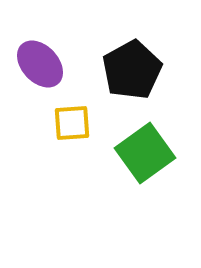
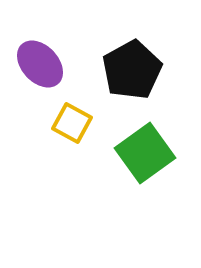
yellow square: rotated 33 degrees clockwise
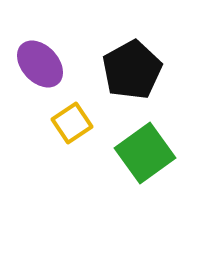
yellow square: rotated 27 degrees clockwise
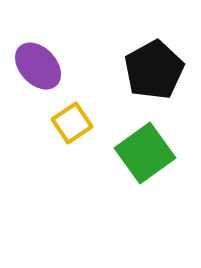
purple ellipse: moved 2 px left, 2 px down
black pentagon: moved 22 px right
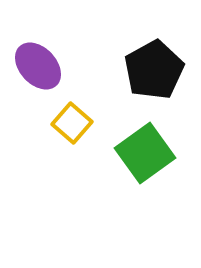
yellow square: rotated 15 degrees counterclockwise
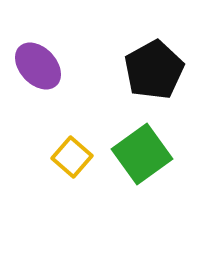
yellow square: moved 34 px down
green square: moved 3 px left, 1 px down
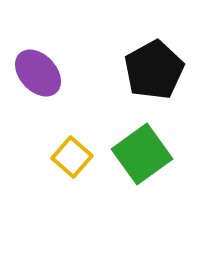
purple ellipse: moved 7 px down
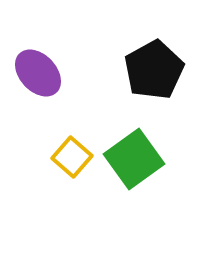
green square: moved 8 px left, 5 px down
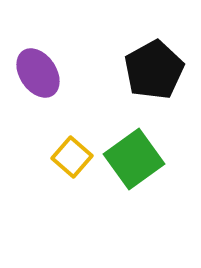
purple ellipse: rotated 9 degrees clockwise
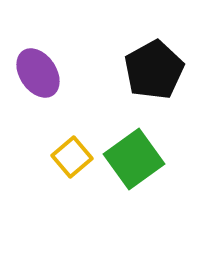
yellow square: rotated 9 degrees clockwise
